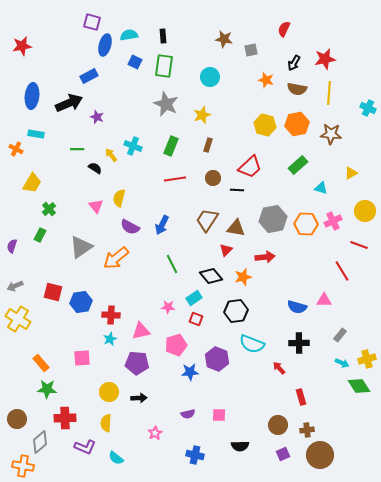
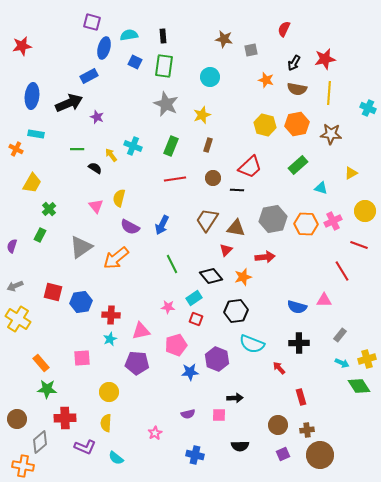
blue ellipse at (105, 45): moved 1 px left, 3 px down
black arrow at (139, 398): moved 96 px right
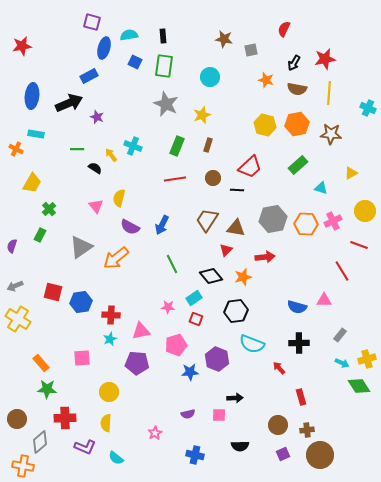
green rectangle at (171, 146): moved 6 px right
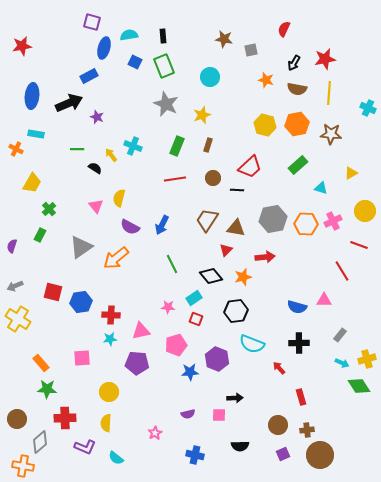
green rectangle at (164, 66): rotated 30 degrees counterclockwise
cyan star at (110, 339): rotated 16 degrees clockwise
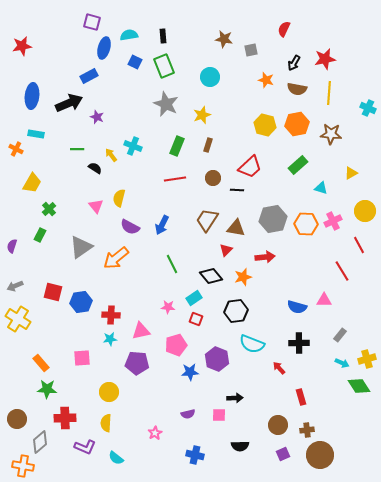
red line at (359, 245): rotated 42 degrees clockwise
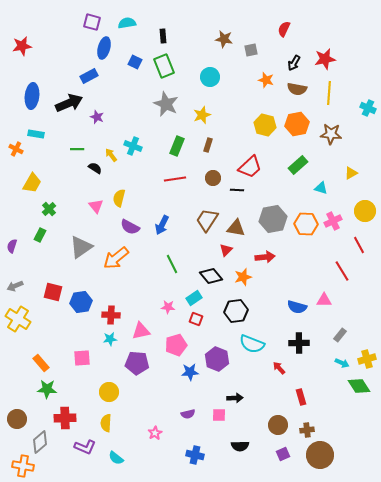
cyan semicircle at (129, 35): moved 2 px left, 12 px up
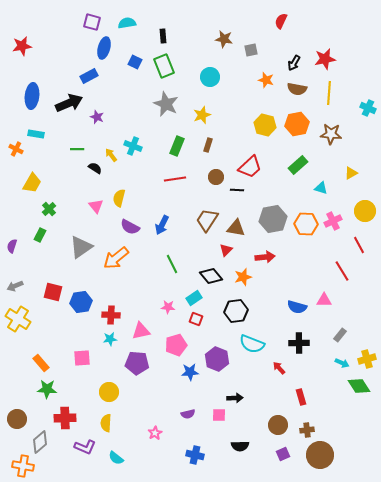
red semicircle at (284, 29): moved 3 px left, 8 px up
brown circle at (213, 178): moved 3 px right, 1 px up
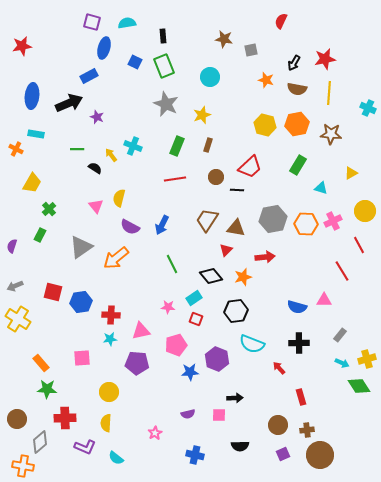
green rectangle at (298, 165): rotated 18 degrees counterclockwise
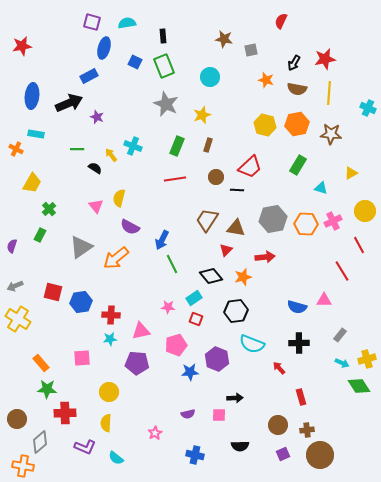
blue arrow at (162, 225): moved 15 px down
red cross at (65, 418): moved 5 px up
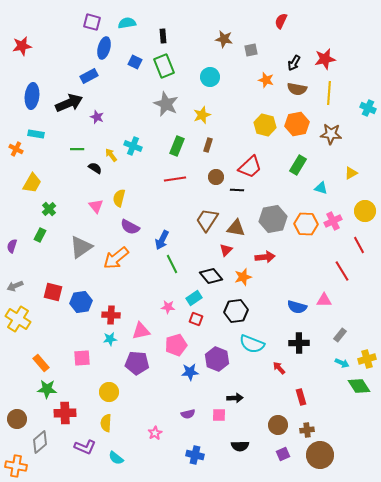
orange cross at (23, 466): moved 7 px left
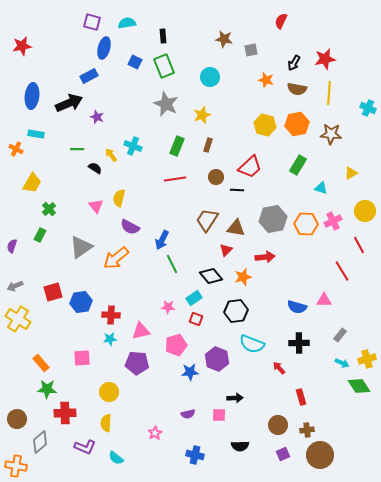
red square at (53, 292): rotated 30 degrees counterclockwise
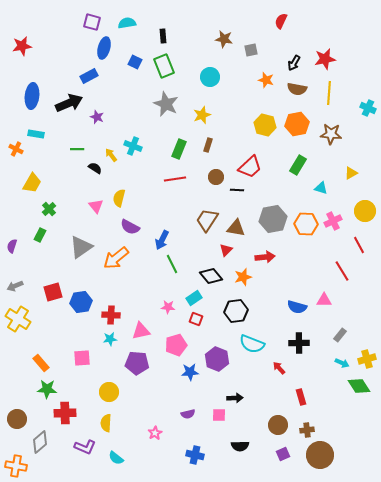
green rectangle at (177, 146): moved 2 px right, 3 px down
